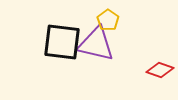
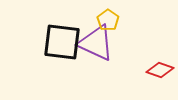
purple triangle: moved 1 px up; rotated 12 degrees clockwise
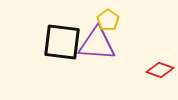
purple triangle: moved 1 px right, 1 px down; rotated 21 degrees counterclockwise
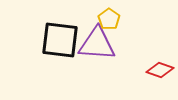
yellow pentagon: moved 1 px right, 1 px up
black square: moved 2 px left, 2 px up
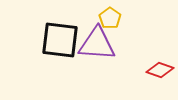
yellow pentagon: moved 1 px right, 1 px up
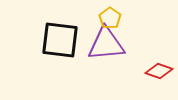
purple triangle: moved 9 px right; rotated 9 degrees counterclockwise
red diamond: moved 1 px left, 1 px down
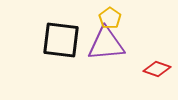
black square: moved 1 px right
red diamond: moved 2 px left, 2 px up
